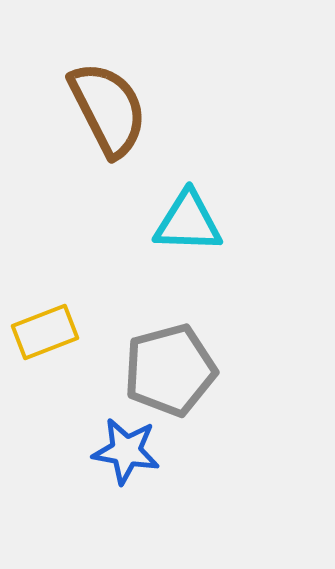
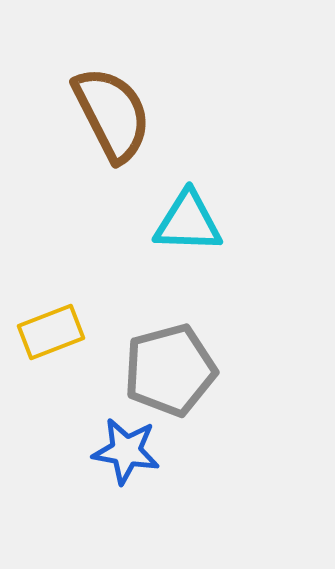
brown semicircle: moved 4 px right, 5 px down
yellow rectangle: moved 6 px right
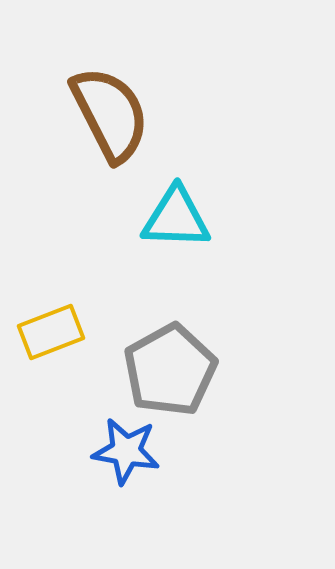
brown semicircle: moved 2 px left
cyan triangle: moved 12 px left, 4 px up
gray pentagon: rotated 14 degrees counterclockwise
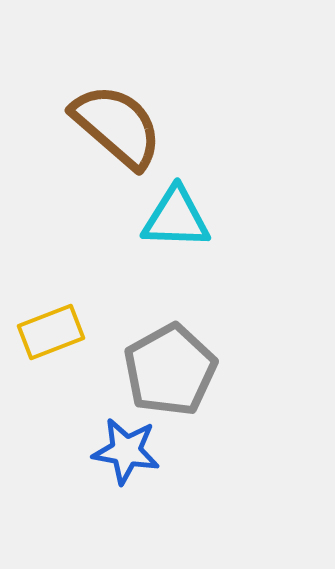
brown semicircle: moved 7 px right, 12 px down; rotated 22 degrees counterclockwise
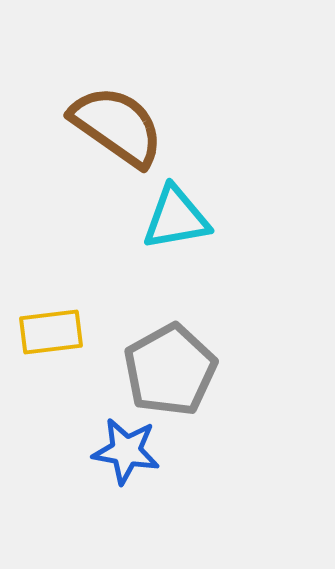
brown semicircle: rotated 6 degrees counterclockwise
cyan triangle: rotated 12 degrees counterclockwise
yellow rectangle: rotated 14 degrees clockwise
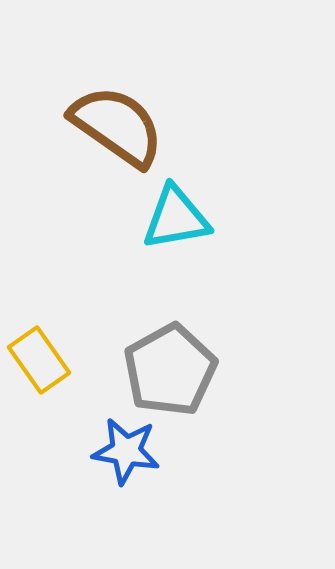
yellow rectangle: moved 12 px left, 28 px down; rotated 62 degrees clockwise
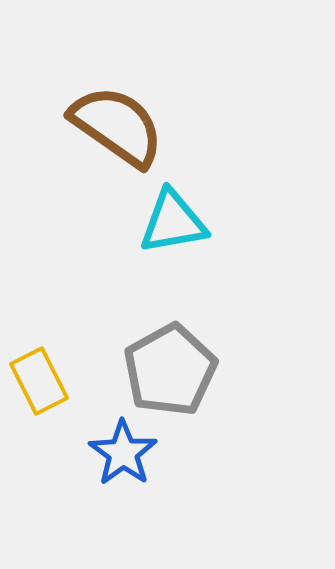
cyan triangle: moved 3 px left, 4 px down
yellow rectangle: moved 21 px down; rotated 8 degrees clockwise
blue star: moved 3 px left, 2 px down; rotated 26 degrees clockwise
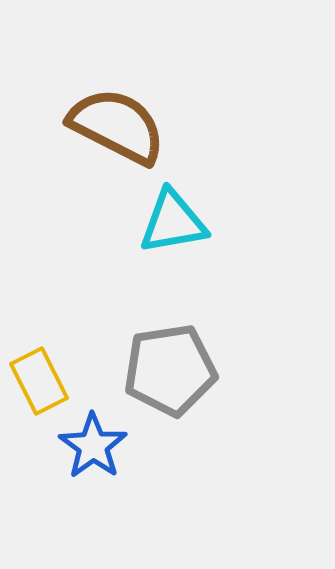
brown semicircle: rotated 8 degrees counterclockwise
gray pentagon: rotated 20 degrees clockwise
blue star: moved 30 px left, 7 px up
